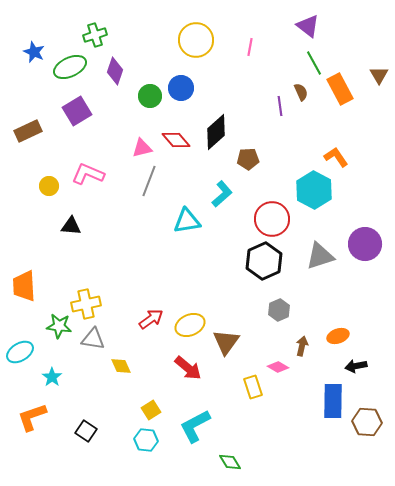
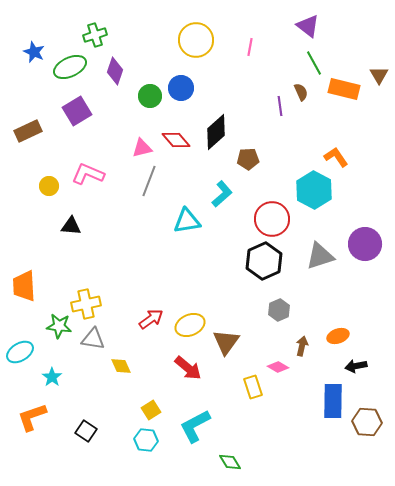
orange rectangle at (340, 89): moved 4 px right; rotated 48 degrees counterclockwise
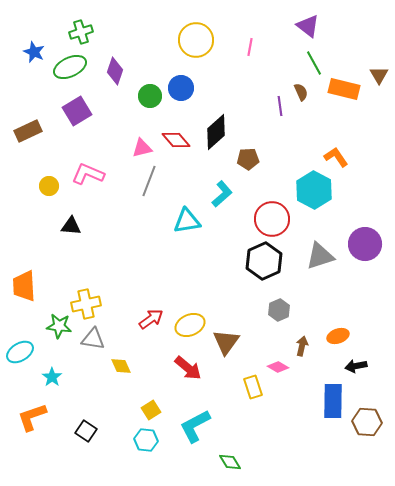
green cross at (95, 35): moved 14 px left, 3 px up
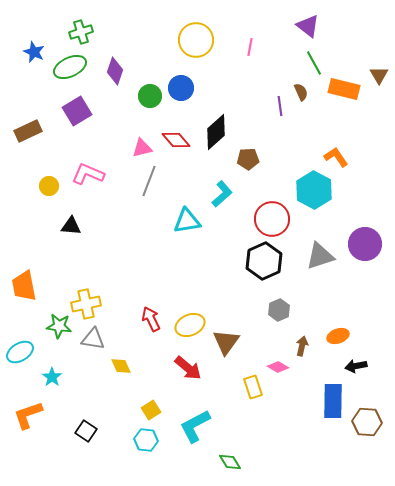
orange trapezoid at (24, 286): rotated 8 degrees counterclockwise
red arrow at (151, 319): rotated 80 degrees counterclockwise
orange L-shape at (32, 417): moved 4 px left, 2 px up
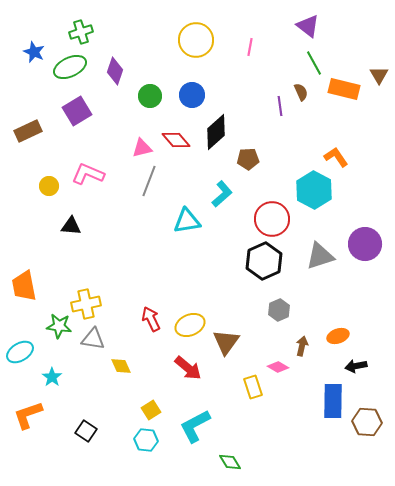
blue circle at (181, 88): moved 11 px right, 7 px down
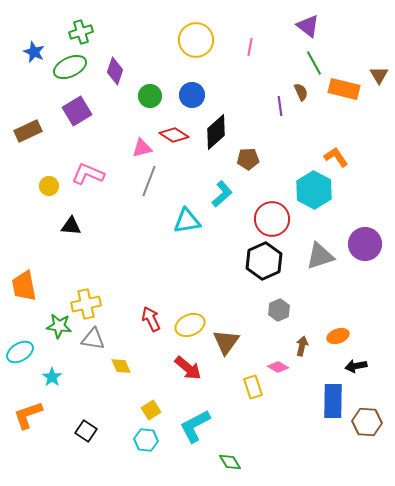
red diamond at (176, 140): moved 2 px left, 5 px up; rotated 16 degrees counterclockwise
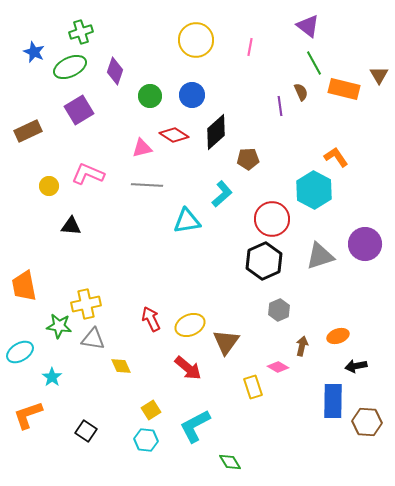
purple square at (77, 111): moved 2 px right, 1 px up
gray line at (149, 181): moved 2 px left, 4 px down; rotated 72 degrees clockwise
